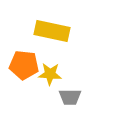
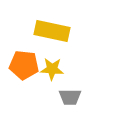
yellow star: moved 2 px right, 5 px up
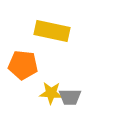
orange pentagon: moved 1 px left
yellow star: moved 1 px left, 24 px down
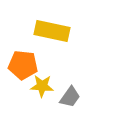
yellow star: moved 9 px left, 7 px up
gray trapezoid: rotated 55 degrees counterclockwise
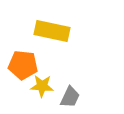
gray trapezoid: rotated 10 degrees counterclockwise
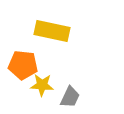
yellow star: moved 1 px up
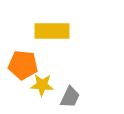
yellow rectangle: rotated 12 degrees counterclockwise
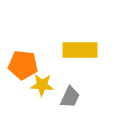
yellow rectangle: moved 28 px right, 19 px down
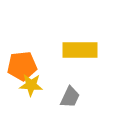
orange pentagon: moved 1 px left, 1 px down; rotated 12 degrees counterclockwise
yellow star: moved 11 px left
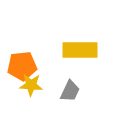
gray trapezoid: moved 6 px up
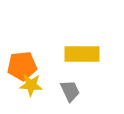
yellow rectangle: moved 2 px right, 4 px down
gray trapezoid: rotated 50 degrees counterclockwise
